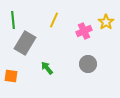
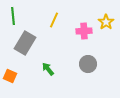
green line: moved 4 px up
pink cross: rotated 21 degrees clockwise
green arrow: moved 1 px right, 1 px down
orange square: moved 1 px left; rotated 16 degrees clockwise
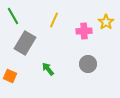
green line: rotated 24 degrees counterclockwise
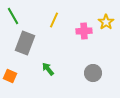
gray rectangle: rotated 10 degrees counterclockwise
gray circle: moved 5 px right, 9 px down
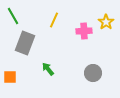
orange square: moved 1 px down; rotated 24 degrees counterclockwise
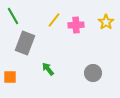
yellow line: rotated 14 degrees clockwise
pink cross: moved 8 px left, 6 px up
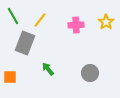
yellow line: moved 14 px left
gray circle: moved 3 px left
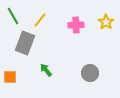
green arrow: moved 2 px left, 1 px down
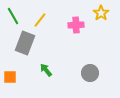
yellow star: moved 5 px left, 9 px up
